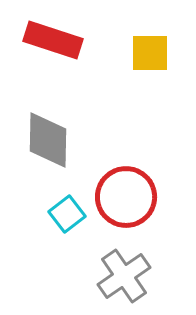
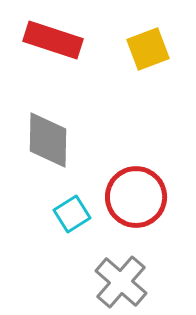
yellow square: moved 2 px left, 4 px up; rotated 21 degrees counterclockwise
red circle: moved 10 px right
cyan square: moved 5 px right; rotated 6 degrees clockwise
gray cross: moved 3 px left, 6 px down; rotated 14 degrees counterclockwise
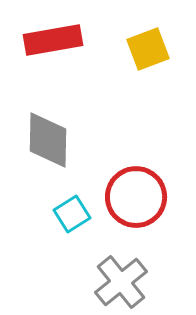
red rectangle: rotated 28 degrees counterclockwise
gray cross: rotated 10 degrees clockwise
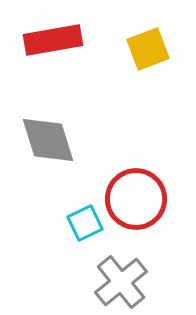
gray diamond: rotated 18 degrees counterclockwise
red circle: moved 2 px down
cyan square: moved 13 px right, 9 px down; rotated 6 degrees clockwise
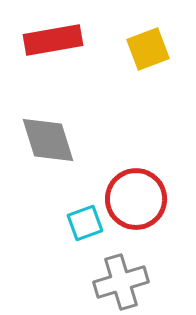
cyan square: rotated 6 degrees clockwise
gray cross: rotated 22 degrees clockwise
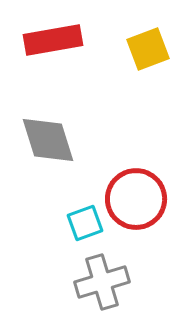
gray cross: moved 19 px left
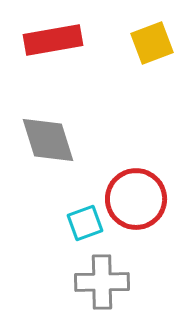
yellow square: moved 4 px right, 6 px up
gray cross: rotated 16 degrees clockwise
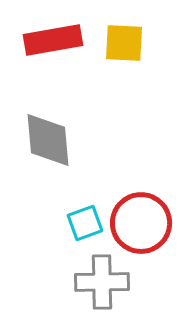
yellow square: moved 28 px left; rotated 24 degrees clockwise
gray diamond: rotated 12 degrees clockwise
red circle: moved 5 px right, 24 px down
